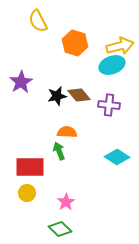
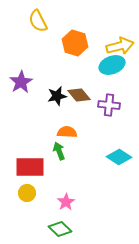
cyan diamond: moved 2 px right
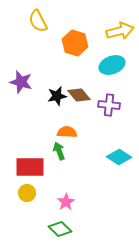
yellow arrow: moved 15 px up
purple star: rotated 25 degrees counterclockwise
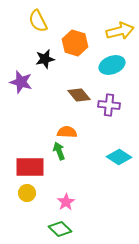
black star: moved 12 px left, 37 px up
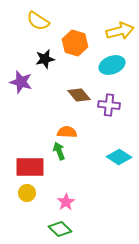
yellow semicircle: rotated 30 degrees counterclockwise
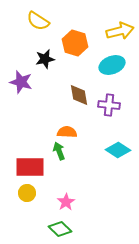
brown diamond: rotated 30 degrees clockwise
cyan diamond: moved 1 px left, 7 px up
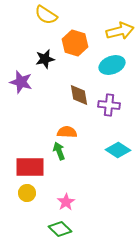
yellow semicircle: moved 8 px right, 6 px up
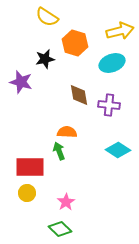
yellow semicircle: moved 1 px right, 2 px down
cyan ellipse: moved 2 px up
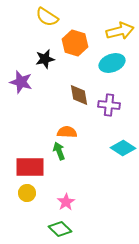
cyan diamond: moved 5 px right, 2 px up
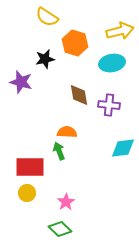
cyan ellipse: rotated 10 degrees clockwise
cyan diamond: rotated 40 degrees counterclockwise
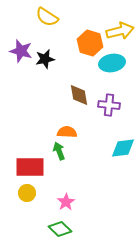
orange hexagon: moved 15 px right
purple star: moved 31 px up
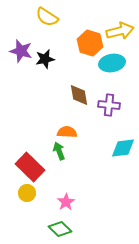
red rectangle: rotated 44 degrees clockwise
